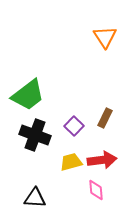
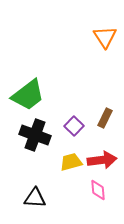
pink diamond: moved 2 px right
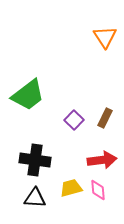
purple square: moved 6 px up
black cross: moved 25 px down; rotated 12 degrees counterclockwise
yellow trapezoid: moved 26 px down
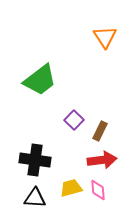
green trapezoid: moved 12 px right, 15 px up
brown rectangle: moved 5 px left, 13 px down
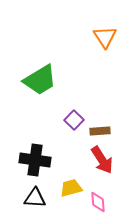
green trapezoid: rotated 6 degrees clockwise
brown rectangle: rotated 60 degrees clockwise
red arrow: rotated 64 degrees clockwise
pink diamond: moved 12 px down
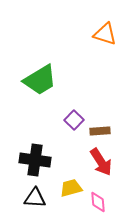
orange triangle: moved 3 px up; rotated 40 degrees counterclockwise
red arrow: moved 1 px left, 2 px down
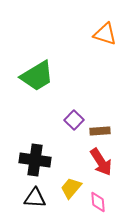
green trapezoid: moved 3 px left, 4 px up
yellow trapezoid: rotated 35 degrees counterclockwise
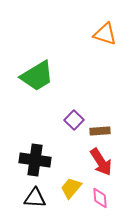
pink diamond: moved 2 px right, 4 px up
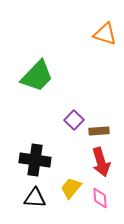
green trapezoid: rotated 15 degrees counterclockwise
brown rectangle: moved 1 px left
red arrow: rotated 16 degrees clockwise
